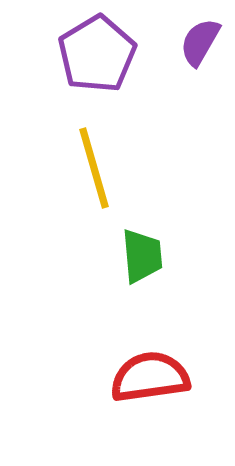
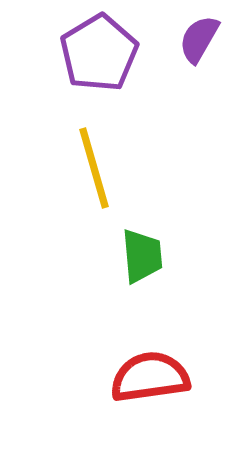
purple semicircle: moved 1 px left, 3 px up
purple pentagon: moved 2 px right, 1 px up
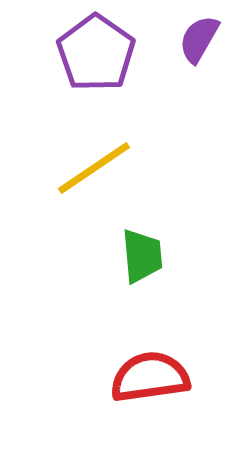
purple pentagon: moved 3 px left; rotated 6 degrees counterclockwise
yellow line: rotated 72 degrees clockwise
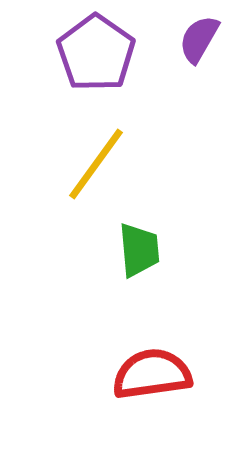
yellow line: moved 2 px right, 4 px up; rotated 20 degrees counterclockwise
green trapezoid: moved 3 px left, 6 px up
red semicircle: moved 2 px right, 3 px up
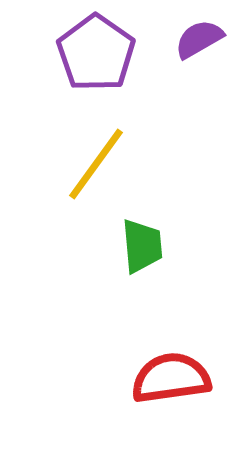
purple semicircle: rotated 30 degrees clockwise
green trapezoid: moved 3 px right, 4 px up
red semicircle: moved 19 px right, 4 px down
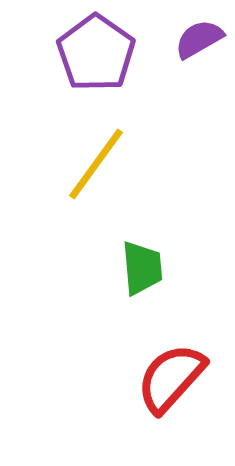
green trapezoid: moved 22 px down
red semicircle: rotated 40 degrees counterclockwise
